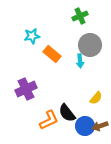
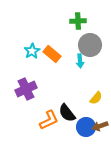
green cross: moved 2 px left, 5 px down; rotated 21 degrees clockwise
cyan star: moved 15 px down; rotated 21 degrees counterclockwise
blue circle: moved 1 px right, 1 px down
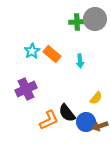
green cross: moved 1 px left, 1 px down
gray circle: moved 5 px right, 26 px up
blue circle: moved 5 px up
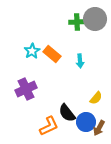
orange L-shape: moved 6 px down
brown arrow: moved 1 px left, 2 px down; rotated 42 degrees counterclockwise
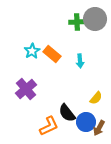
purple cross: rotated 15 degrees counterclockwise
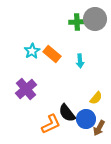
blue circle: moved 3 px up
orange L-shape: moved 2 px right, 2 px up
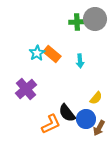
cyan star: moved 5 px right, 2 px down
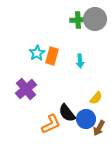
green cross: moved 1 px right, 2 px up
orange rectangle: moved 2 px down; rotated 66 degrees clockwise
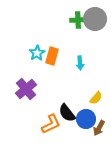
cyan arrow: moved 2 px down
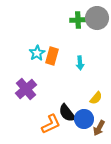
gray circle: moved 2 px right, 1 px up
blue circle: moved 2 px left
